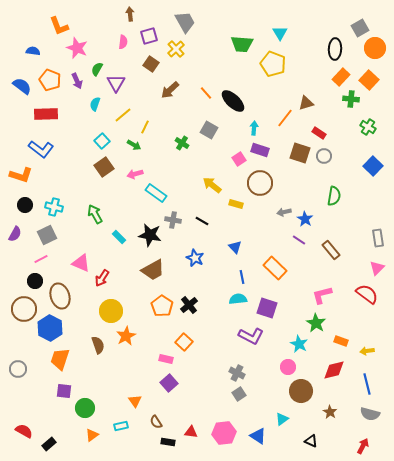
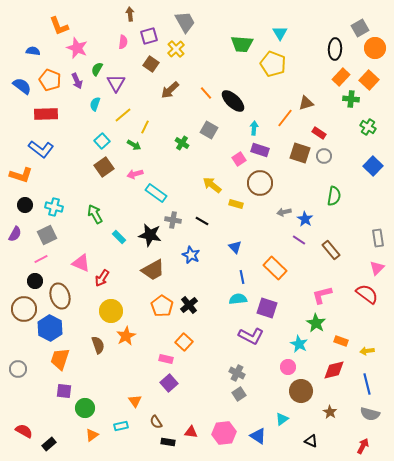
blue star at (195, 258): moved 4 px left, 3 px up
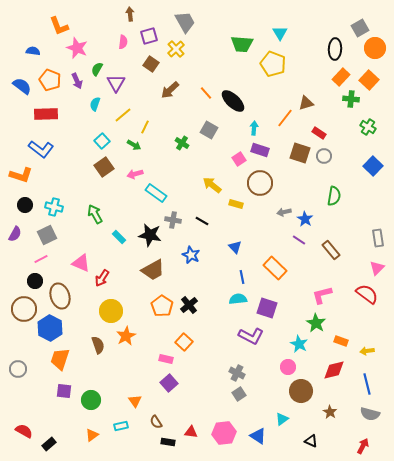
green circle at (85, 408): moved 6 px right, 8 px up
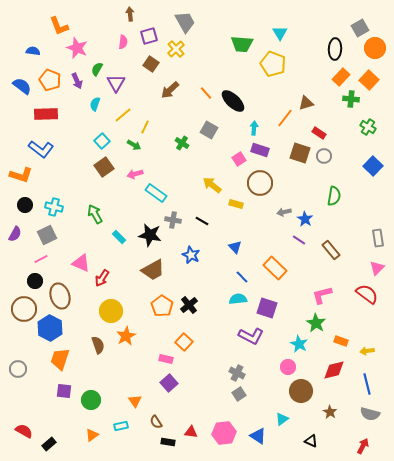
blue line at (242, 277): rotated 32 degrees counterclockwise
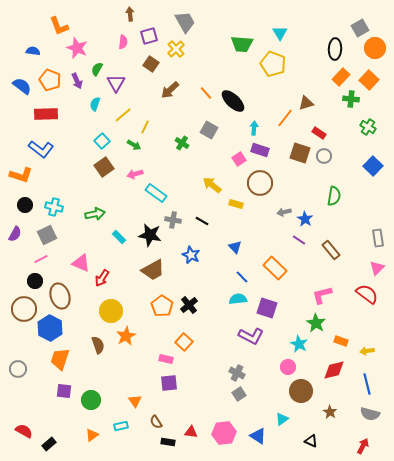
green arrow at (95, 214): rotated 108 degrees clockwise
purple square at (169, 383): rotated 36 degrees clockwise
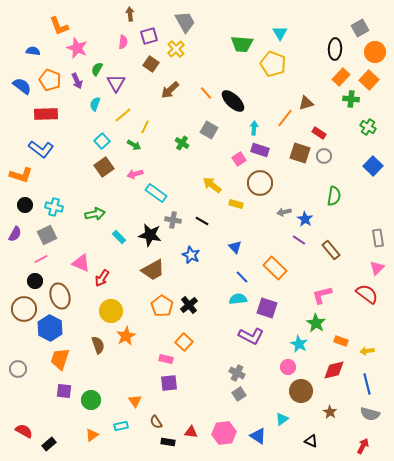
orange circle at (375, 48): moved 4 px down
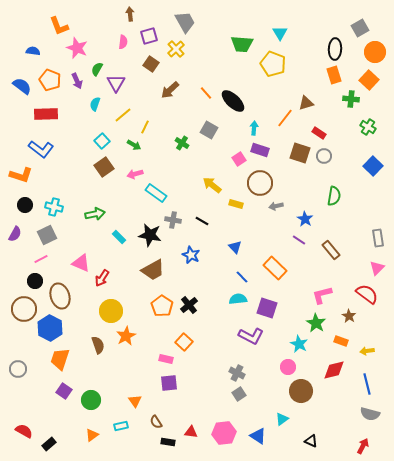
orange rectangle at (341, 77): moved 7 px left, 2 px up; rotated 60 degrees counterclockwise
gray arrow at (284, 212): moved 8 px left, 6 px up
purple square at (64, 391): rotated 28 degrees clockwise
brown star at (330, 412): moved 19 px right, 96 px up
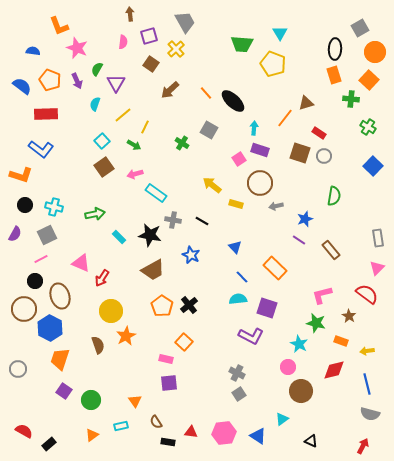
blue star at (305, 219): rotated 21 degrees clockwise
green star at (316, 323): rotated 18 degrees counterclockwise
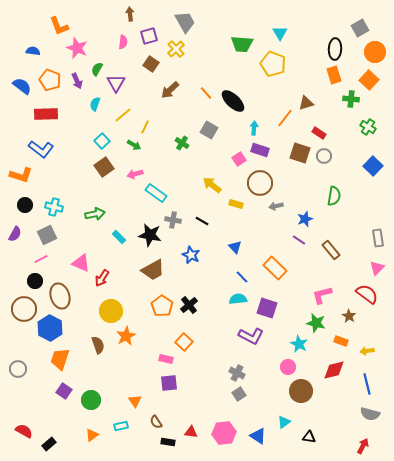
cyan triangle at (282, 419): moved 2 px right, 3 px down
black triangle at (311, 441): moved 2 px left, 4 px up; rotated 16 degrees counterclockwise
